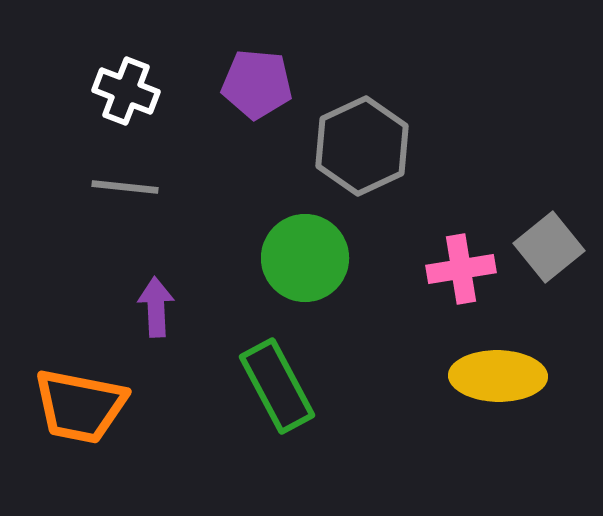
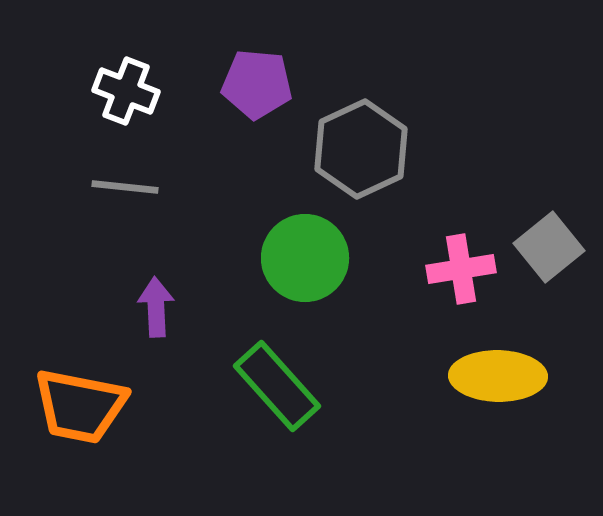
gray hexagon: moved 1 px left, 3 px down
green rectangle: rotated 14 degrees counterclockwise
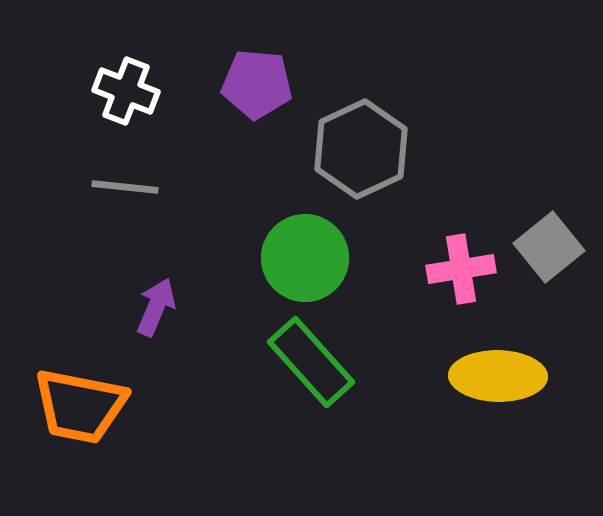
purple arrow: rotated 26 degrees clockwise
green rectangle: moved 34 px right, 24 px up
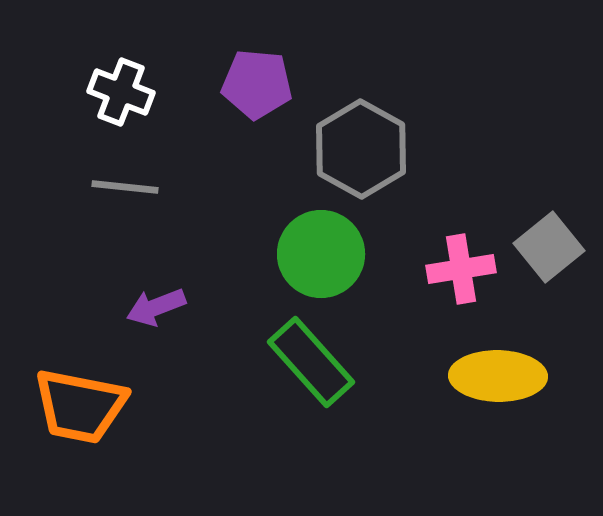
white cross: moved 5 px left, 1 px down
gray hexagon: rotated 6 degrees counterclockwise
green circle: moved 16 px right, 4 px up
purple arrow: rotated 134 degrees counterclockwise
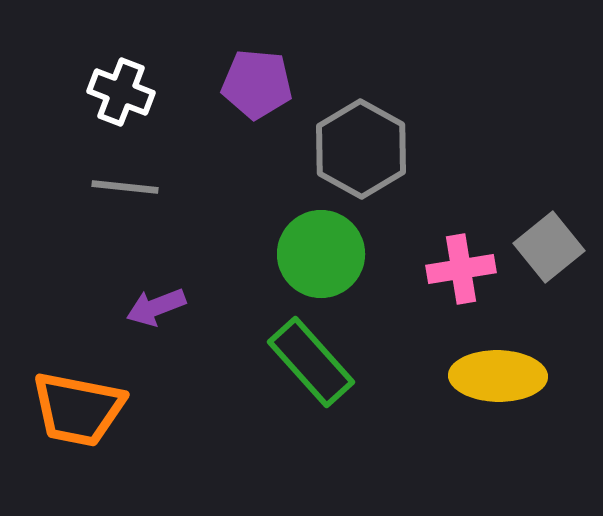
orange trapezoid: moved 2 px left, 3 px down
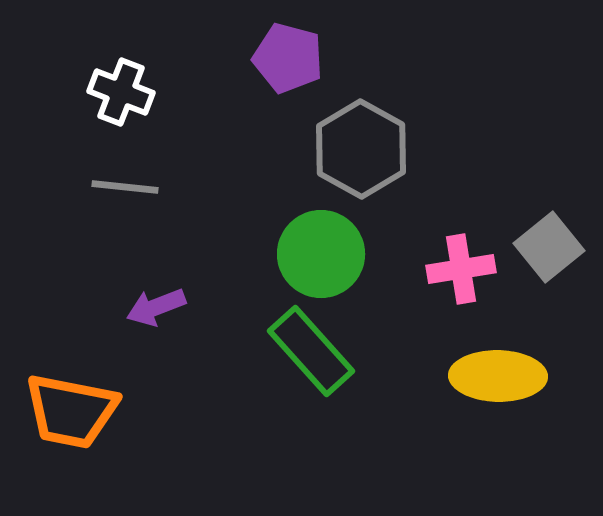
purple pentagon: moved 31 px right, 26 px up; rotated 10 degrees clockwise
green rectangle: moved 11 px up
orange trapezoid: moved 7 px left, 2 px down
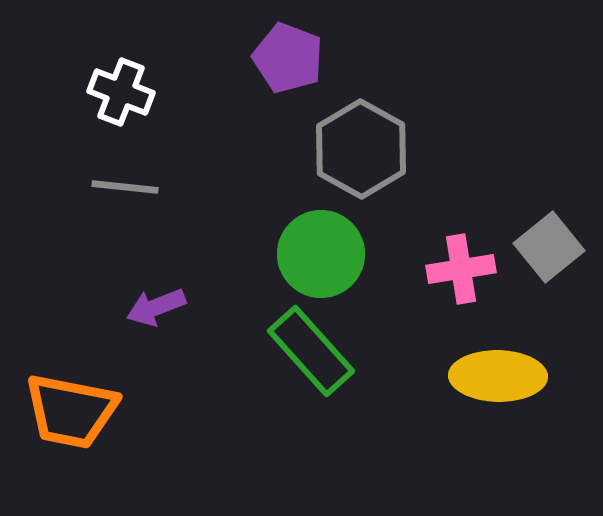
purple pentagon: rotated 6 degrees clockwise
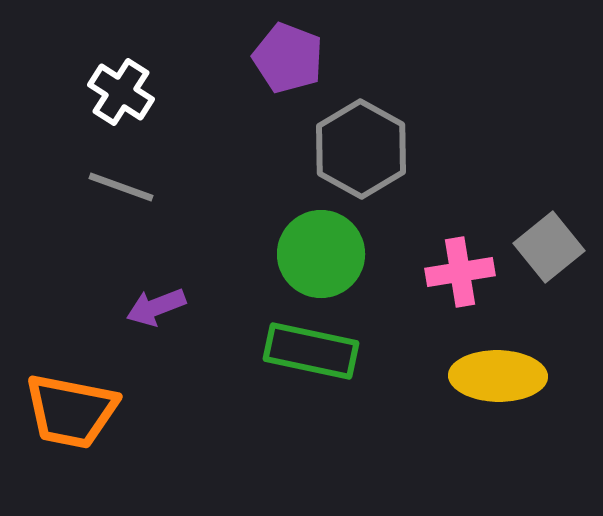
white cross: rotated 12 degrees clockwise
gray line: moved 4 px left; rotated 14 degrees clockwise
pink cross: moved 1 px left, 3 px down
green rectangle: rotated 36 degrees counterclockwise
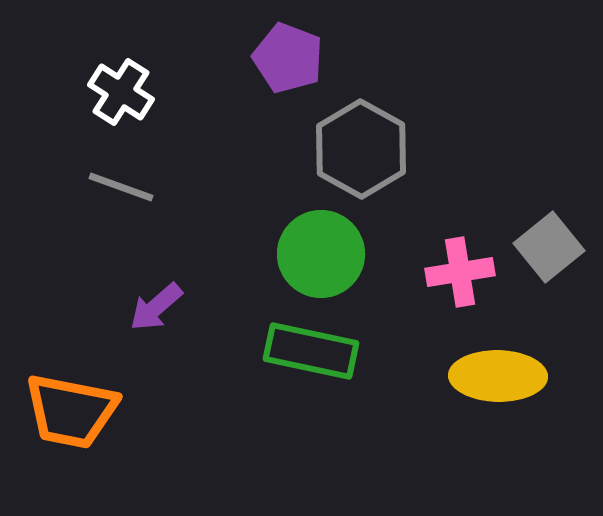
purple arrow: rotated 20 degrees counterclockwise
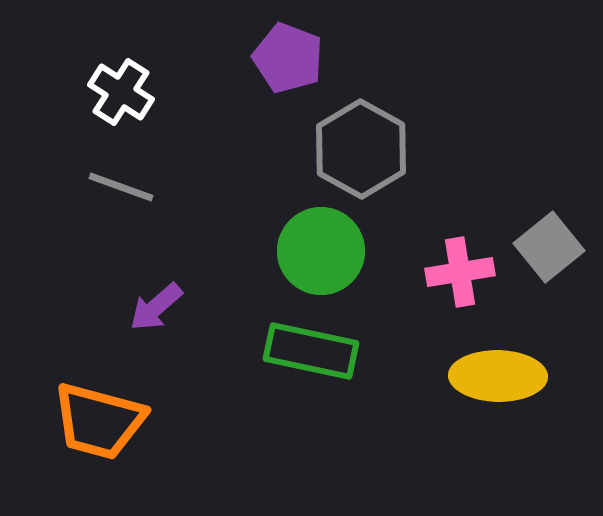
green circle: moved 3 px up
orange trapezoid: moved 28 px right, 10 px down; rotated 4 degrees clockwise
